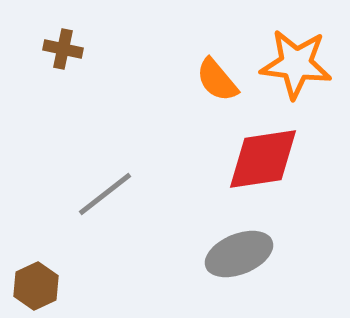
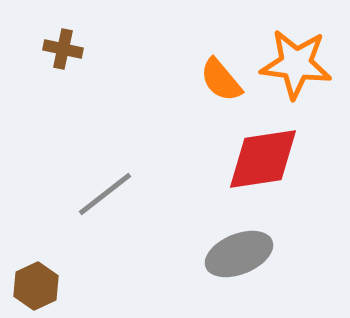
orange semicircle: moved 4 px right
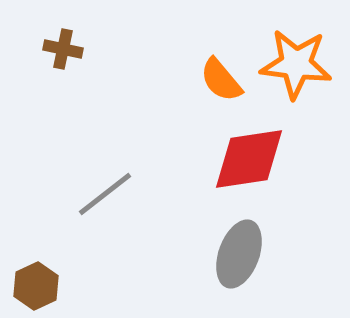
red diamond: moved 14 px left
gray ellipse: rotated 48 degrees counterclockwise
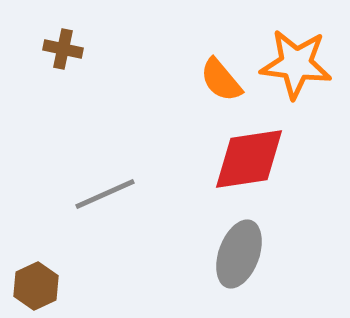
gray line: rotated 14 degrees clockwise
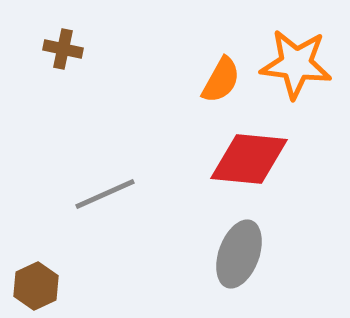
orange semicircle: rotated 111 degrees counterclockwise
red diamond: rotated 14 degrees clockwise
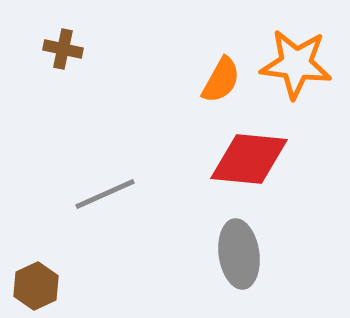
gray ellipse: rotated 28 degrees counterclockwise
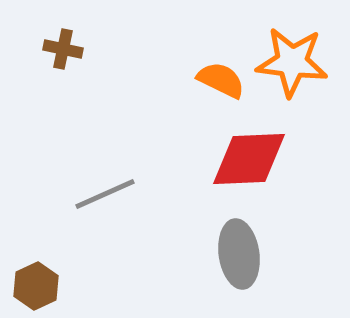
orange star: moved 4 px left, 2 px up
orange semicircle: rotated 93 degrees counterclockwise
red diamond: rotated 8 degrees counterclockwise
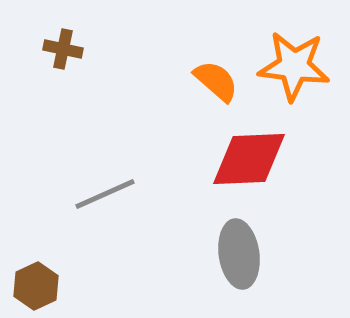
orange star: moved 2 px right, 4 px down
orange semicircle: moved 5 px left, 1 px down; rotated 15 degrees clockwise
